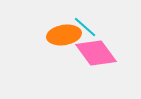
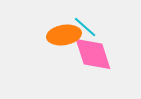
pink diamond: moved 3 px left, 1 px down; rotated 18 degrees clockwise
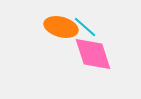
orange ellipse: moved 3 px left, 8 px up; rotated 24 degrees clockwise
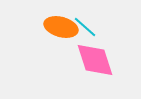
pink diamond: moved 2 px right, 6 px down
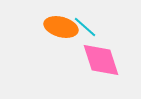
pink diamond: moved 6 px right
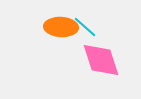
orange ellipse: rotated 12 degrees counterclockwise
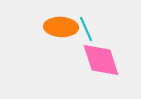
cyan line: moved 1 px right, 2 px down; rotated 25 degrees clockwise
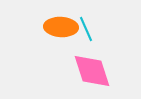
pink diamond: moved 9 px left, 11 px down
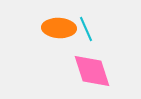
orange ellipse: moved 2 px left, 1 px down
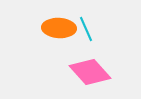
pink diamond: moved 2 px left, 1 px down; rotated 24 degrees counterclockwise
